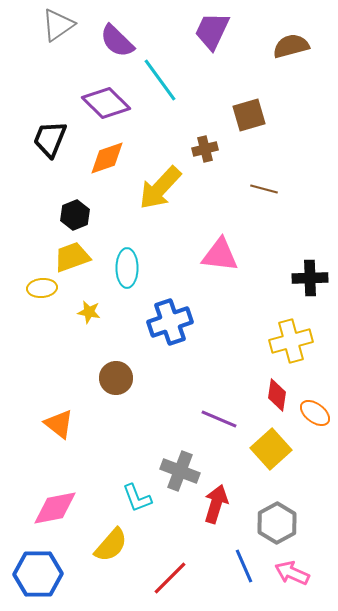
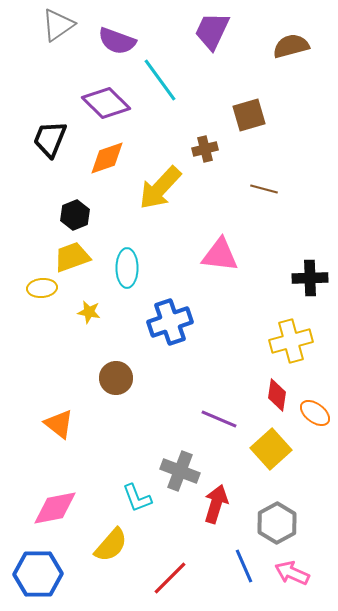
purple semicircle: rotated 24 degrees counterclockwise
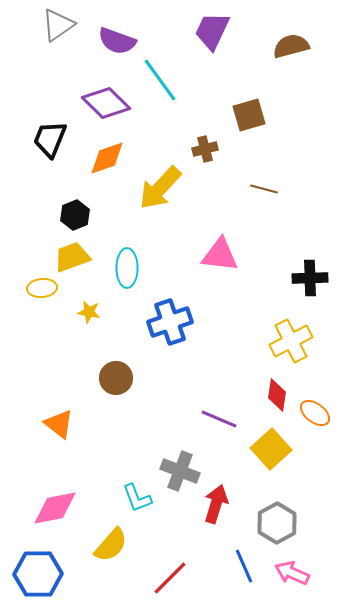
yellow cross: rotated 12 degrees counterclockwise
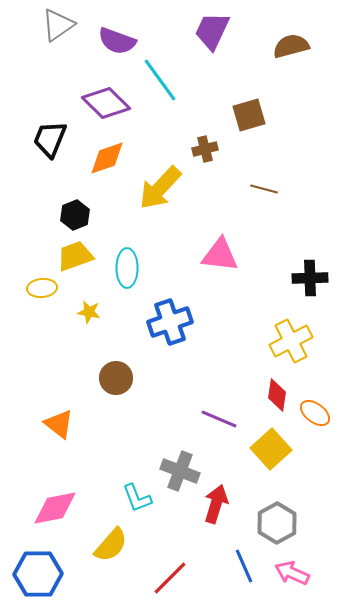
yellow trapezoid: moved 3 px right, 1 px up
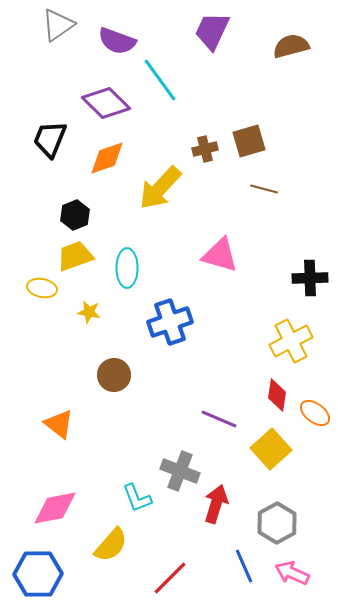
brown square: moved 26 px down
pink triangle: rotated 9 degrees clockwise
yellow ellipse: rotated 16 degrees clockwise
brown circle: moved 2 px left, 3 px up
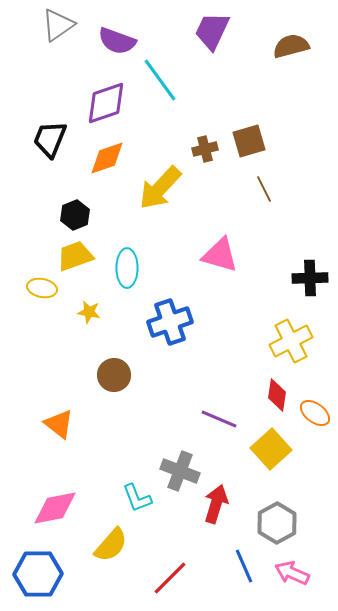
purple diamond: rotated 63 degrees counterclockwise
brown line: rotated 48 degrees clockwise
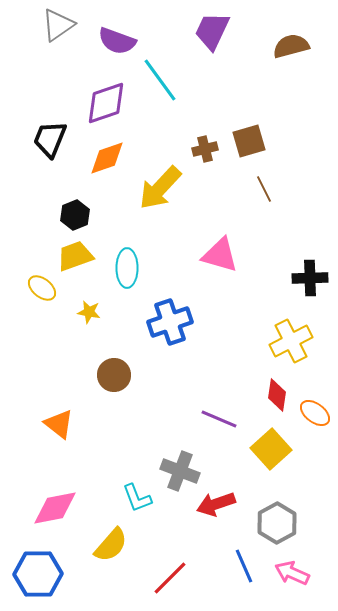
yellow ellipse: rotated 28 degrees clockwise
red arrow: rotated 126 degrees counterclockwise
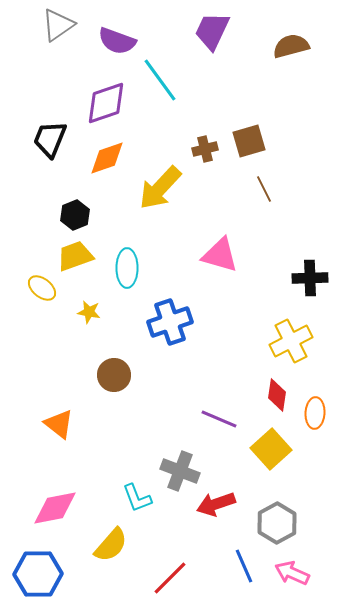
orange ellipse: rotated 56 degrees clockwise
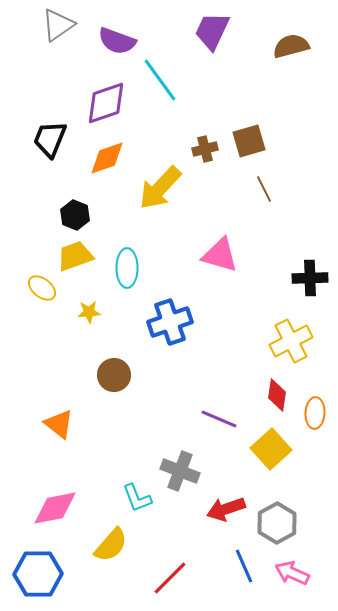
black hexagon: rotated 16 degrees counterclockwise
yellow star: rotated 15 degrees counterclockwise
red arrow: moved 10 px right, 5 px down
